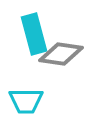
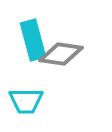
cyan rectangle: moved 1 px left, 6 px down
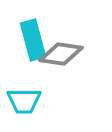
cyan trapezoid: moved 2 px left
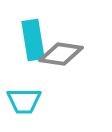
cyan rectangle: rotated 6 degrees clockwise
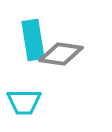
cyan trapezoid: moved 1 px down
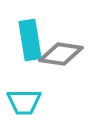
cyan rectangle: moved 3 px left
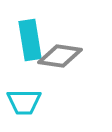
gray diamond: moved 1 px left, 2 px down
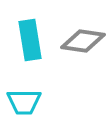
gray diamond: moved 23 px right, 15 px up
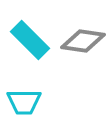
cyan rectangle: rotated 36 degrees counterclockwise
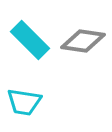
cyan trapezoid: rotated 9 degrees clockwise
